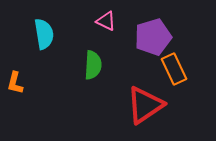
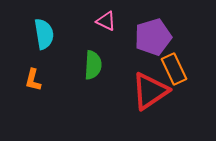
orange L-shape: moved 18 px right, 3 px up
red triangle: moved 5 px right, 14 px up
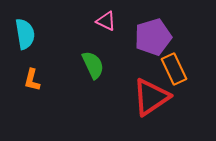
cyan semicircle: moved 19 px left
green semicircle: rotated 28 degrees counterclockwise
orange L-shape: moved 1 px left
red triangle: moved 1 px right, 6 px down
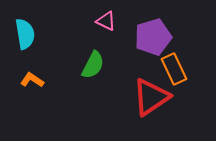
green semicircle: rotated 52 degrees clockwise
orange L-shape: rotated 110 degrees clockwise
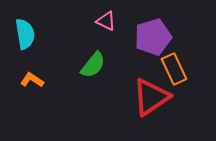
green semicircle: rotated 12 degrees clockwise
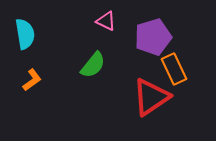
orange L-shape: rotated 110 degrees clockwise
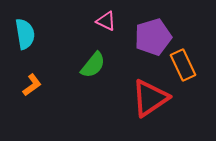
orange rectangle: moved 9 px right, 4 px up
orange L-shape: moved 5 px down
red triangle: moved 1 px left, 1 px down
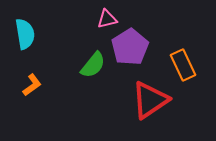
pink triangle: moved 1 px right, 2 px up; rotated 40 degrees counterclockwise
purple pentagon: moved 23 px left, 10 px down; rotated 15 degrees counterclockwise
red triangle: moved 2 px down
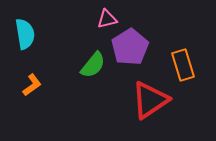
orange rectangle: rotated 8 degrees clockwise
